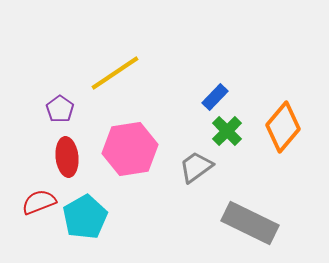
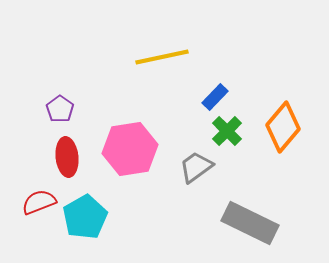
yellow line: moved 47 px right, 16 px up; rotated 22 degrees clockwise
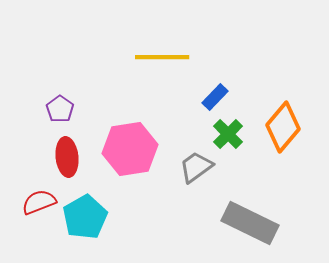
yellow line: rotated 12 degrees clockwise
green cross: moved 1 px right, 3 px down
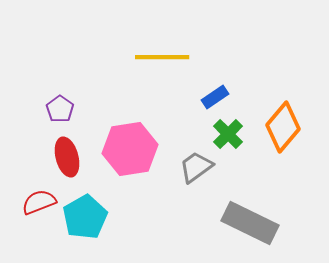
blue rectangle: rotated 12 degrees clockwise
red ellipse: rotated 9 degrees counterclockwise
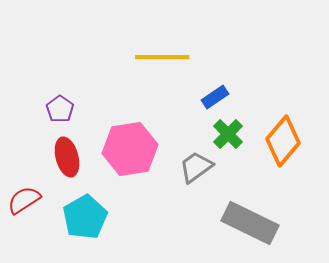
orange diamond: moved 14 px down
red semicircle: moved 15 px left, 2 px up; rotated 12 degrees counterclockwise
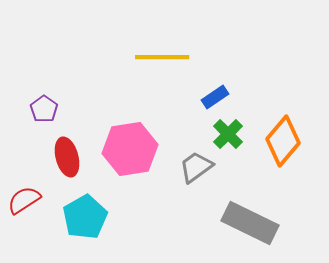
purple pentagon: moved 16 px left
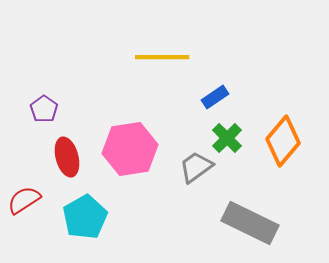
green cross: moved 1 px left, 4 px down
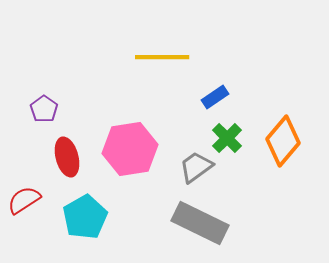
gray rectangle: moved 50 px left
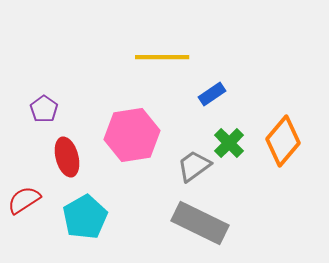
blue rectangle: moved 3 px left, 3 px up
green cross: moved 2 px right, 5 px down
pink hexagon: moved 2 px right, 14 px up
gray trapezoid: moved 2 px left, 1 px up
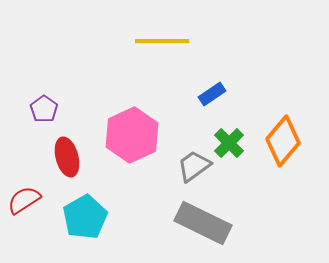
yellow line: moved 16 px up
pink hexagon: rotated 16 degrees counterclockwise
gray rectangle: moved 3 px right
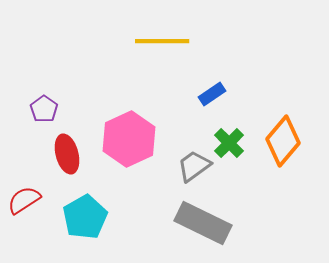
pink hexagon: moved 3 px left, 4 px down
red ellipse: moved 3 px up
